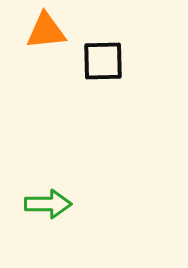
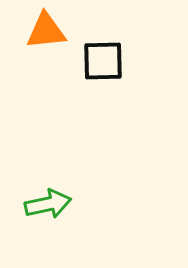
green arrow: rotated 12 degrees counterclockwise
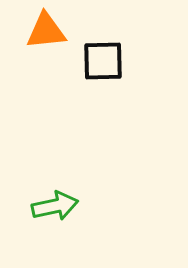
green arrow: moved 7 px right, 2 px down
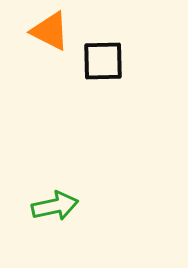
orange triangle: moved 4 px right; rotated 33 degrees clockwise
